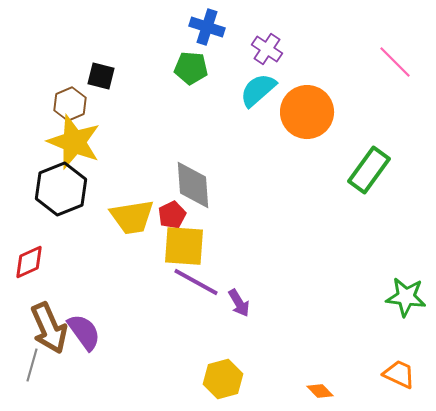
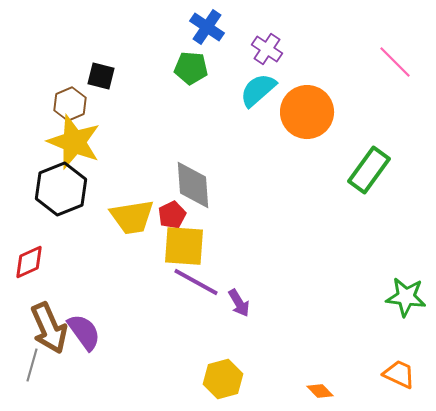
blue cross: rotated 16 degrees clockwise
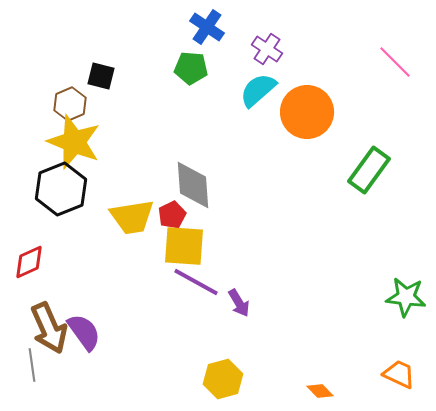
gray line: rotated 24 degrees counterclockwise
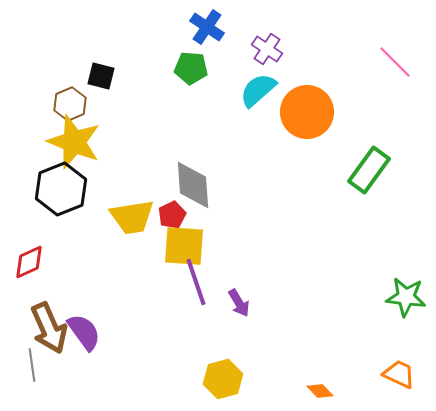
purple line: rotated 42 degrees clockwise
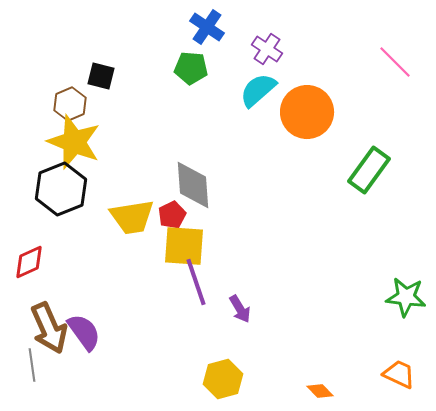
purple arrow: moved 1 px right, 6 px down
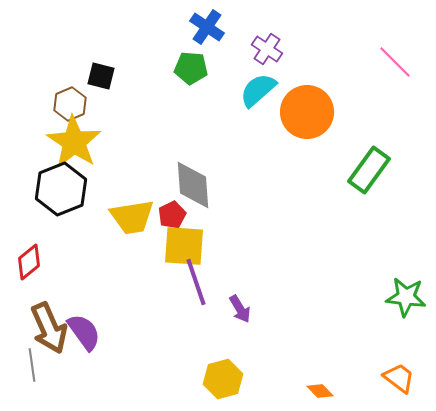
yellow star: rotated 12 degrees clockwise
red diamond: rotated 15 degrees counterclockwise
orange trapezoid: moved 4 px down; rotated 12 degrees clockwise
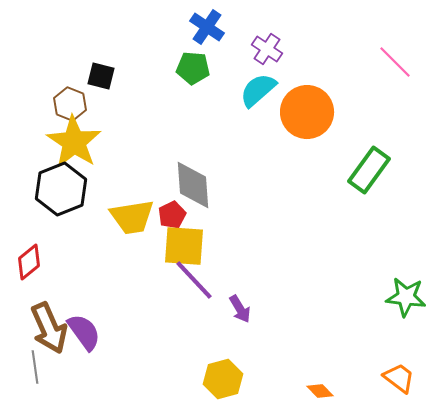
green pentagon: moved 2 px right
brown hexagon: rotated 16 degrees counterclockwise
purple line: moved 2 px left, 2 px up; rotated 24 degrees counterclockwise
gray line: moved 3 px right, 2 px down
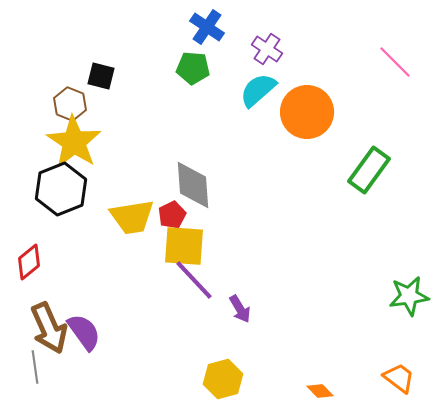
green star: moved 3 px right, 1 px up; rotated 15 degrees counterclockwise
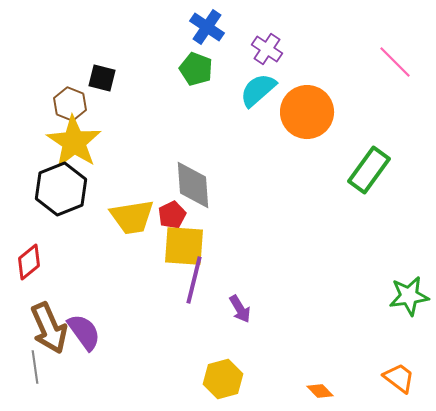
green pentagon: moved 3 px right, 1 px down; rotated 16 degrees clockwise
black square: moved 1 px right, 2 px down
purple line: rotated 57 degrees clockwise
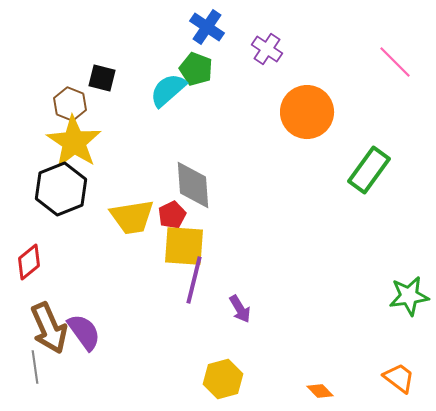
cyan semicircle: moved 90 px left
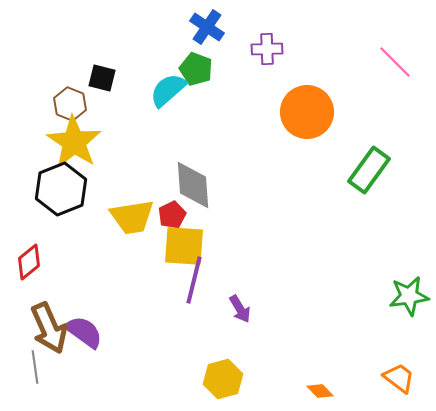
purple cross: rotated 36 degrees counterclockwise
purple semicircle: rotated 18 degrees counterclockwise
